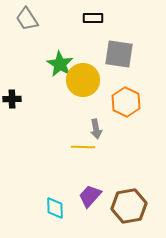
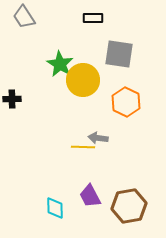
gray trapezoid: moved 3 px left, 2 px up
gray arrow: moved 2 px right, 9 px down; rotated 108 degrees clockwise
purple trapezoid: rotated 70 degrees counterclockwise
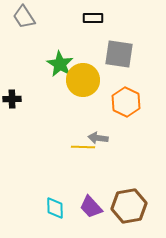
purple trapezoid: moved 1 px right, 11 px down; rotated 15 degrees counterclockwise
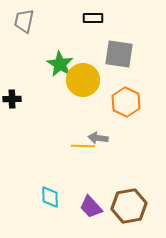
gray trapezoid: moved 4 px down; rotated 45 degrees clockwise
yellow line: moved 1 px up
cyan diamond: moved 5 px left, 11 px up
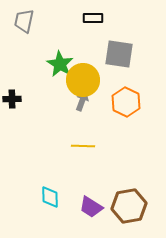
gray arrow: moved 16 px left, 37 px up; rotated 102 degrees clockwise
purple trapezoid: rotated 15 degrees counterclockwise
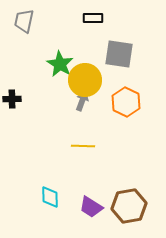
yellow circle: moved 2 px right
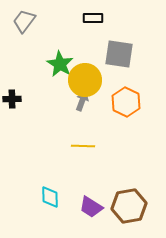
gray trapezoid: rotated 25 degrees clockwise
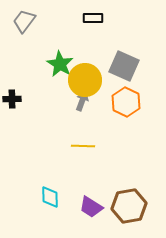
gray square: moved 5 px right, 12 px down; rotated 16 degrees clockwise
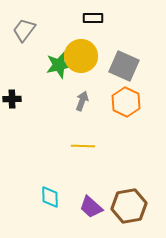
gray trapezoid: moved 9 px down
green star: moved 1 px left, 1 px down; rotated 28 degrees clockwise
yellow circle: moved 4 px left, 24 px up
purple trapezoid: rotated 10 degrees clockwise
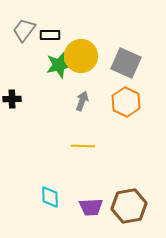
black rectangle: moved 43 px left, 17 px down
gray square: moved 2 px right, 3 px up
purple trapezoid: rotated 45 degrees counterclockwise
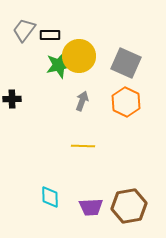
yellow circle: moved 2 px left
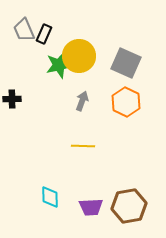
gray trapezoid: rotated 60 degrees counterclockwise
black rectangle: moved 6 px left, 1 px up; rotated 66 degrees counterclockwise
